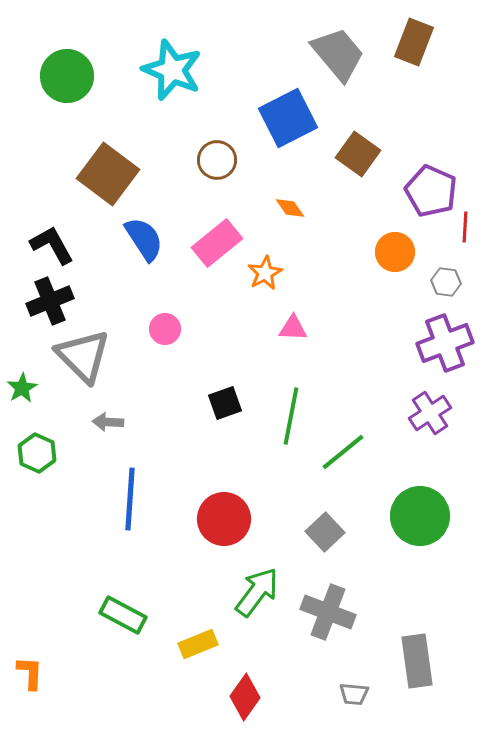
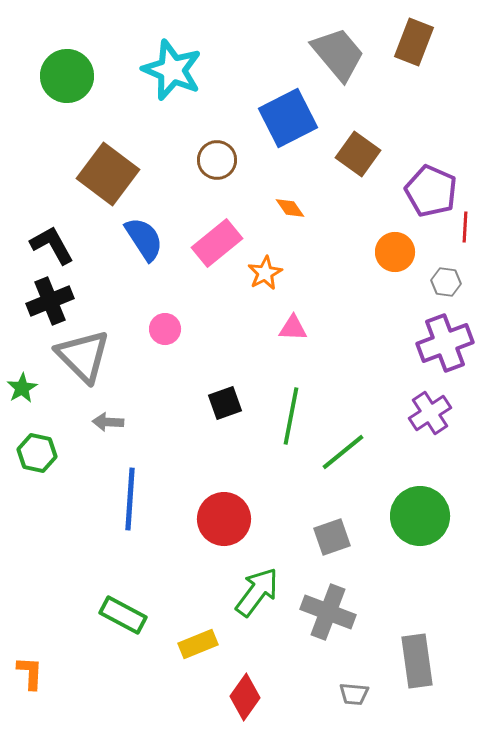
green hexagon at (37, 453): rotated 12 degrees counterclockwise
gray square at (325, 532): moved 7 px right, 5 px down; rotated 24 degrees clockwise
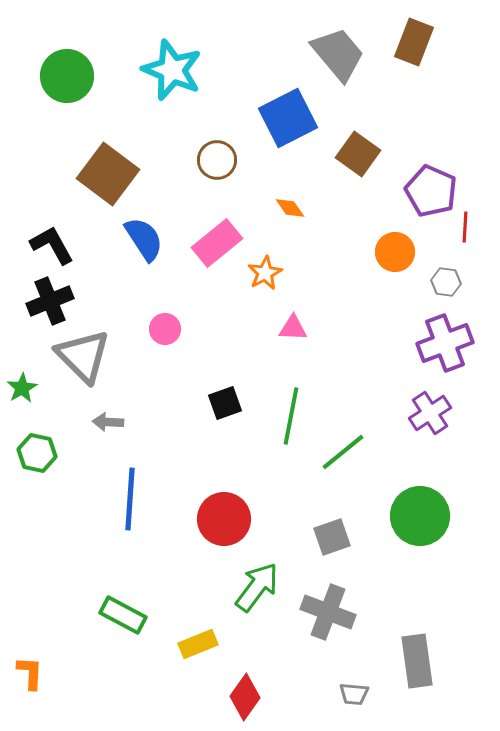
green arrow at (257, 592): moved 5 px up
